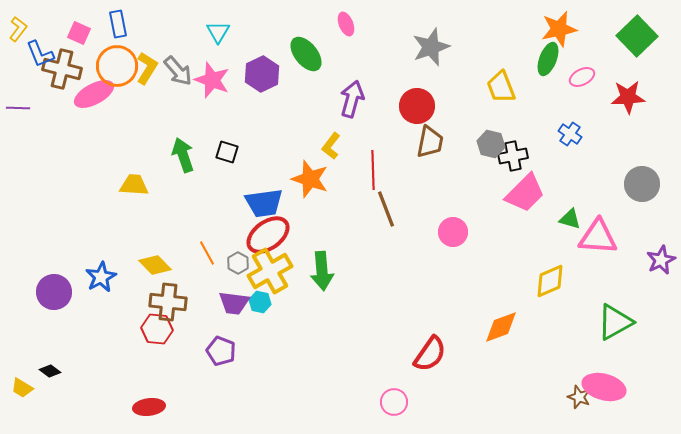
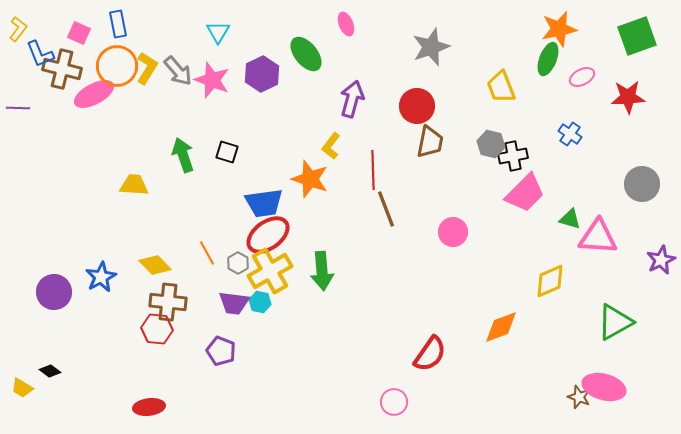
green square at (637, 36): rotated 24 degrees clockwise
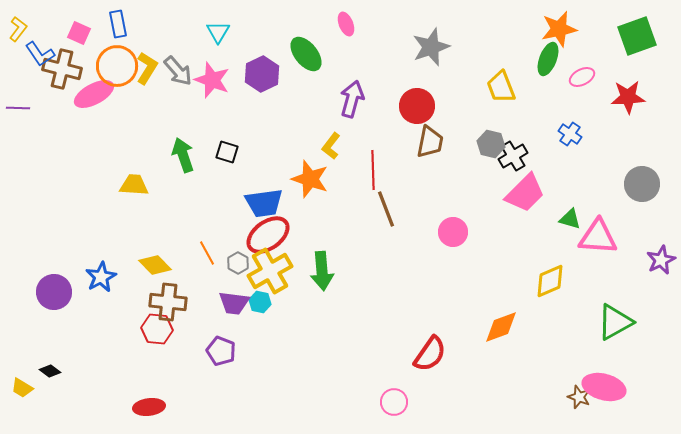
blue L-shape at (40, 54): rotated 12 degrees counterclockwise
black cross at (513, 156): rotated 20 degrees counterclockwise
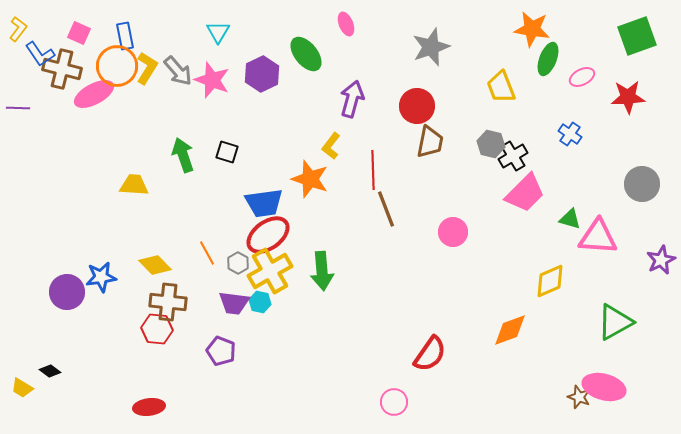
blue rectangle at (118, 24): moved 7 px right, 12 px down
orange star at (559, 29): moved 27 px left; rotated 21 degrees clockwise
blue star at (101, 277): rotated 20 degrees clockwise
purple circle at (54, 292): moved 13 px right
orange diamond at (501, 327): moved 9 px right, 3 px down
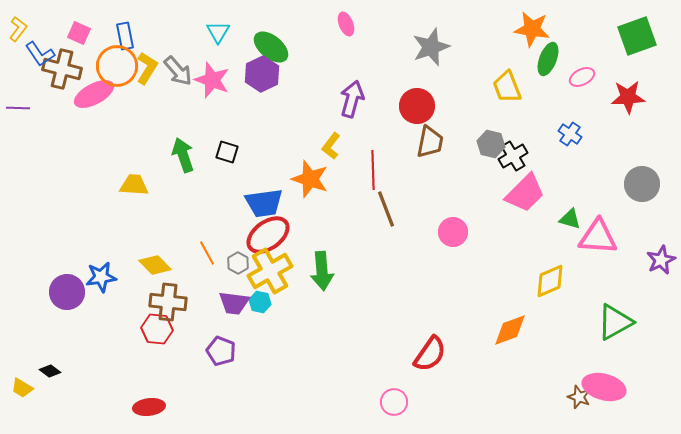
green ellipse at (306, 54): moved 35 px left, 7 px up; rotated 12 degrees counterclockwise
yellow trapezoid at (501, 87): moved 6 px right
